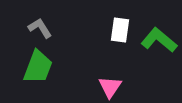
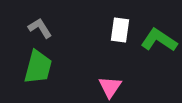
green L-shape: rotated 6 degrees counterclockwise
green trapezoid: rotated 6 degrees counterclockwise
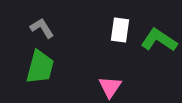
gray L-shape: moved 2 px right
green trapezoid: moved 2 px right
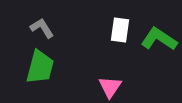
green L-shape: moved 1 px up
